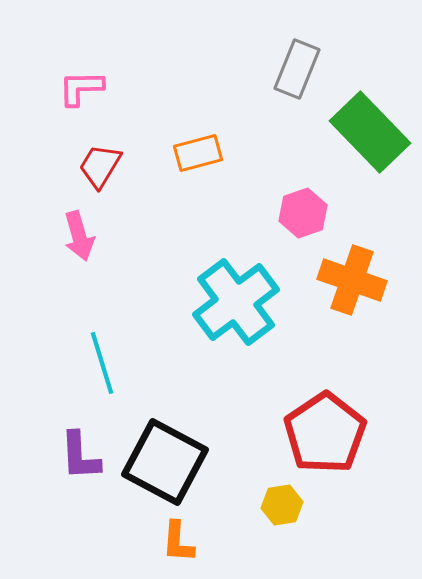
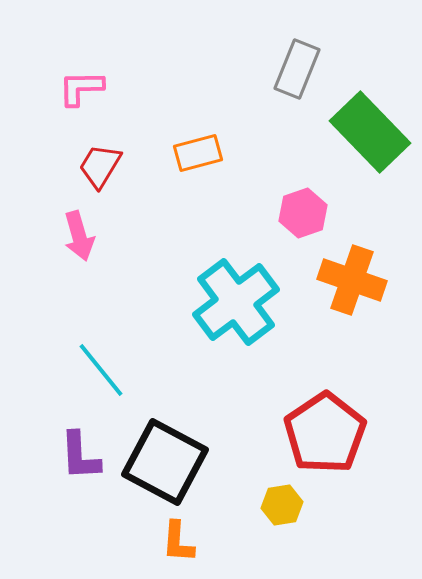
cyan line: moved 1 px left, 7 px down; rotated 22 degrees counterclockwise
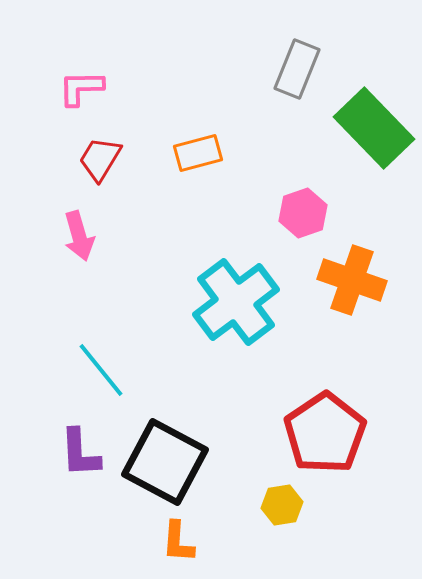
green rectangle: moved 4 px right, 4 px up
red trapezoid: moved 7 px up
purple L-shape: moved 3 px up
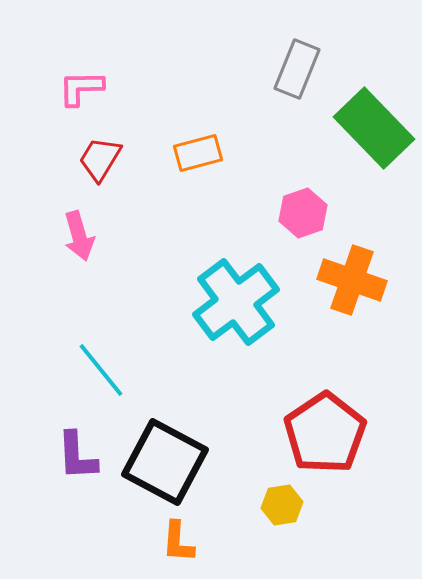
purple L-shape: moved 3 px left, 3 px down
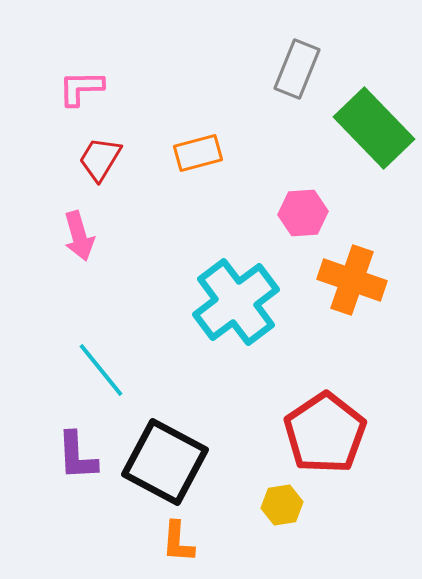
pink hexagon: rotated 15 degrees clockwise
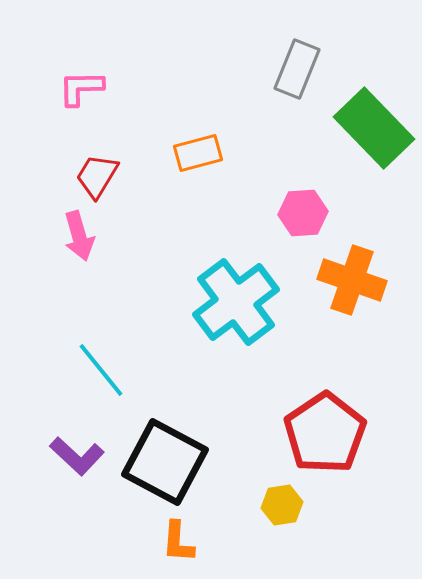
red trapezoid: moved 3 px left, 17 px down
purple L-shape: rotated 44 degrees counterclockwise
